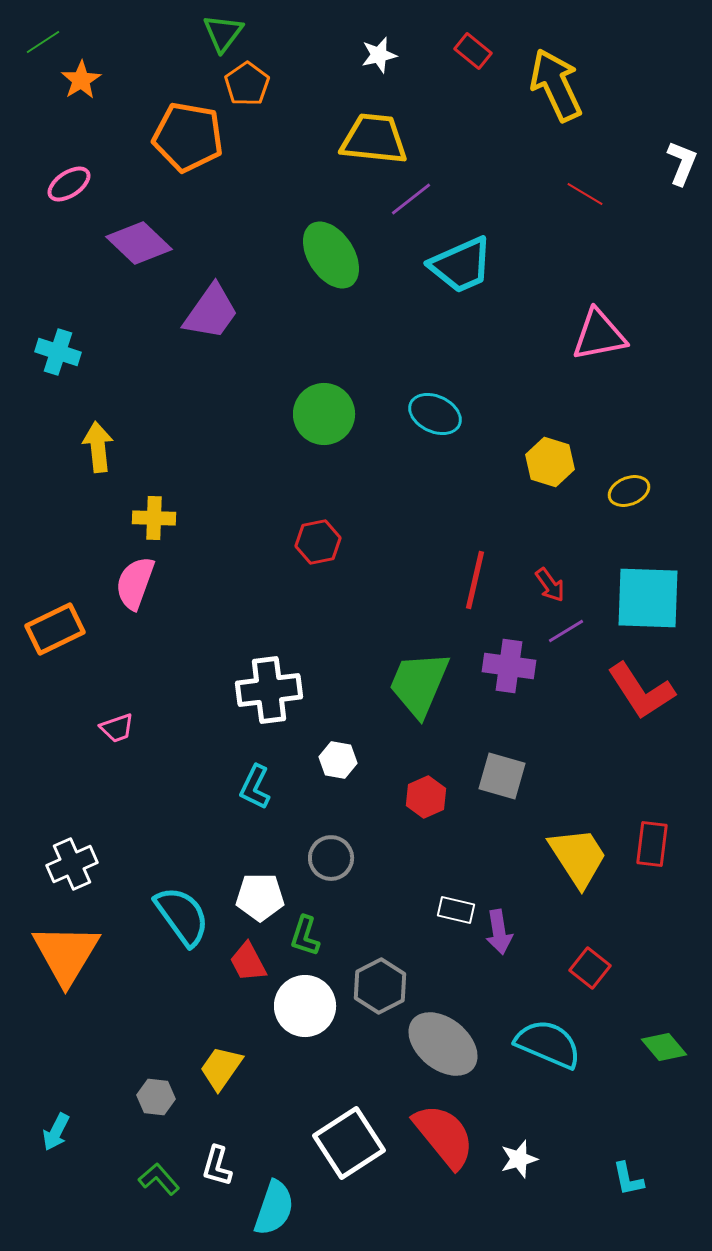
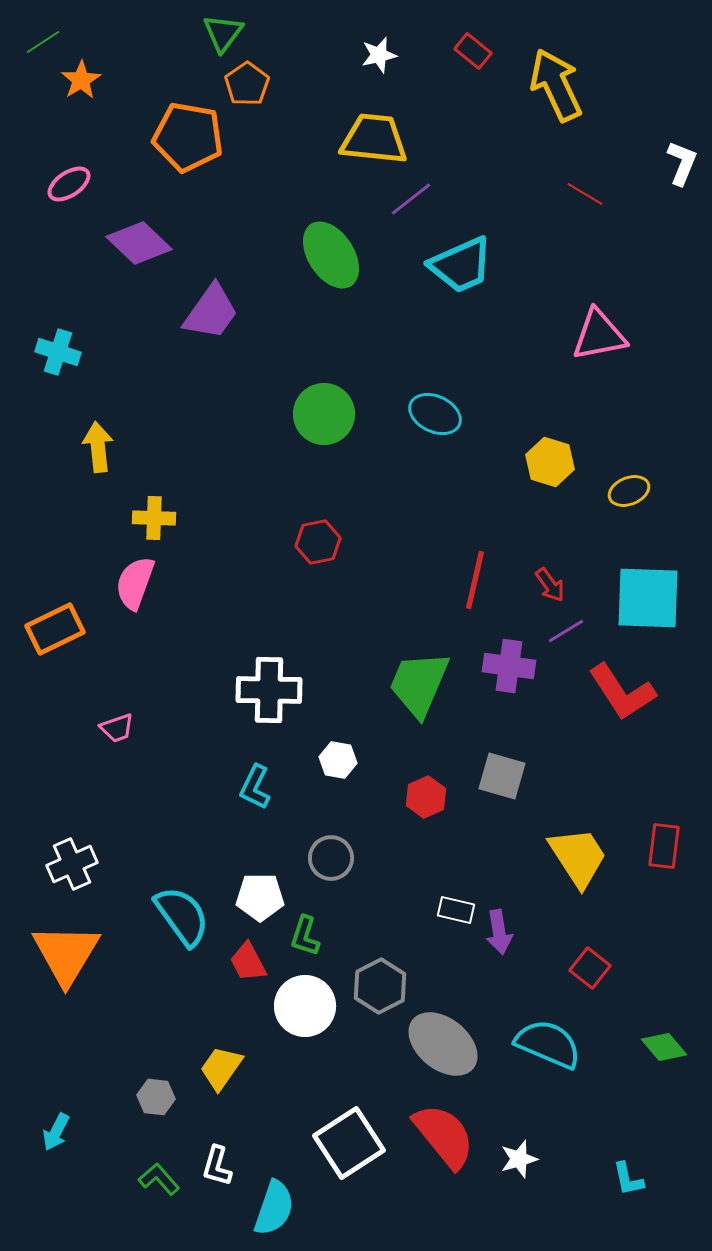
white cross at (269, 690): rotated 8 degrees clockwise
red L-shape at (641, 691): moved 19 px left, 1 px down
red rectangle at (652, 844): moved 12 px right, 2 px down
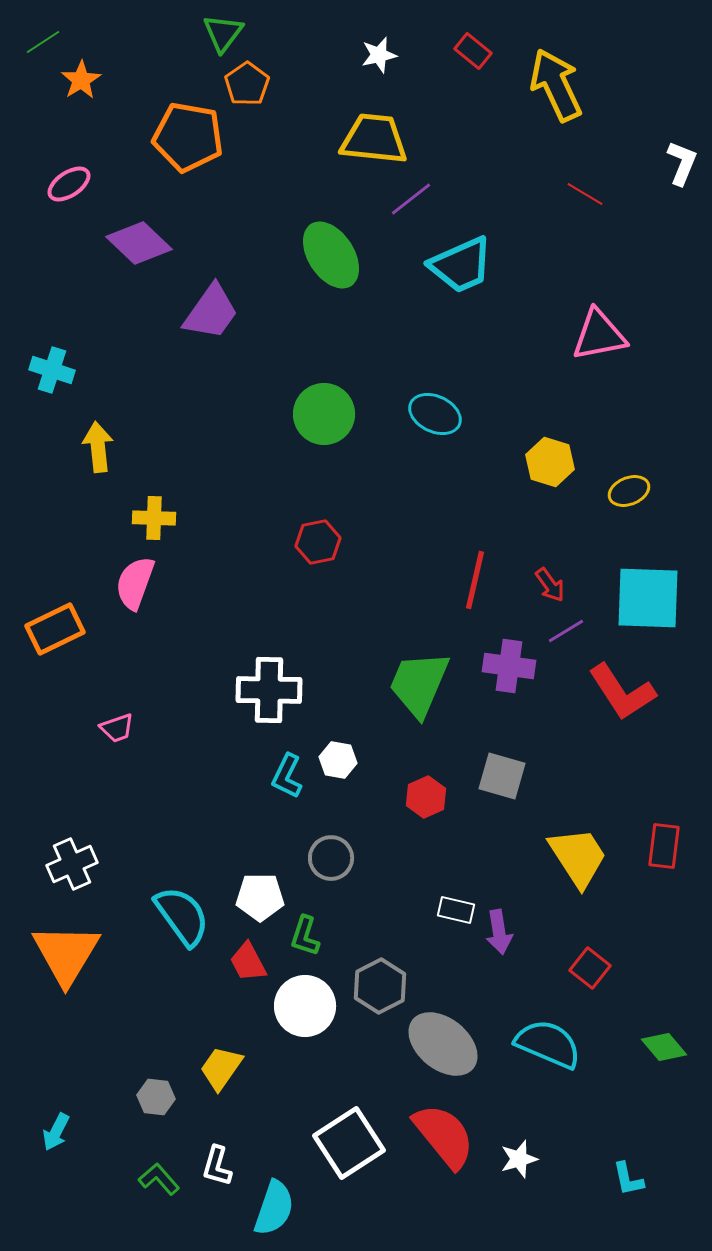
cyan cross at (58, 352): moved 6 px left, 18 px down
cyan L-shape at (255, 787): moved 32 px right, 11 px up
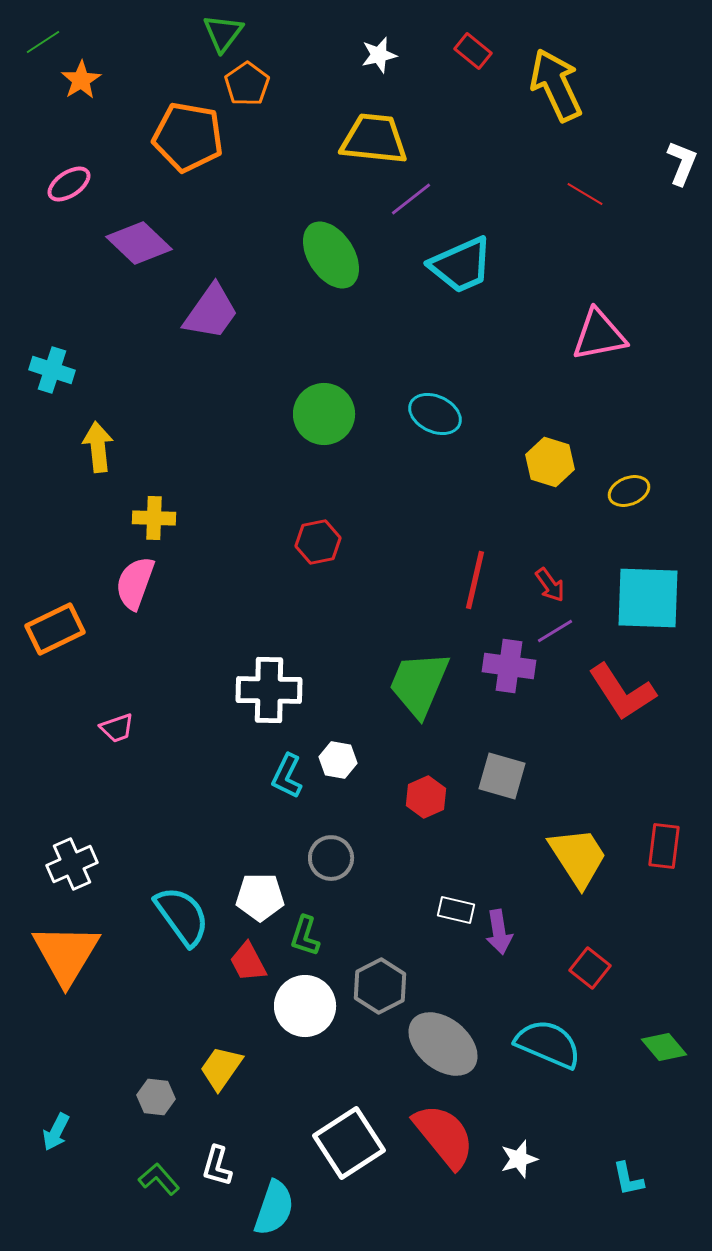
purple line at (566, 631): moved 11 px left
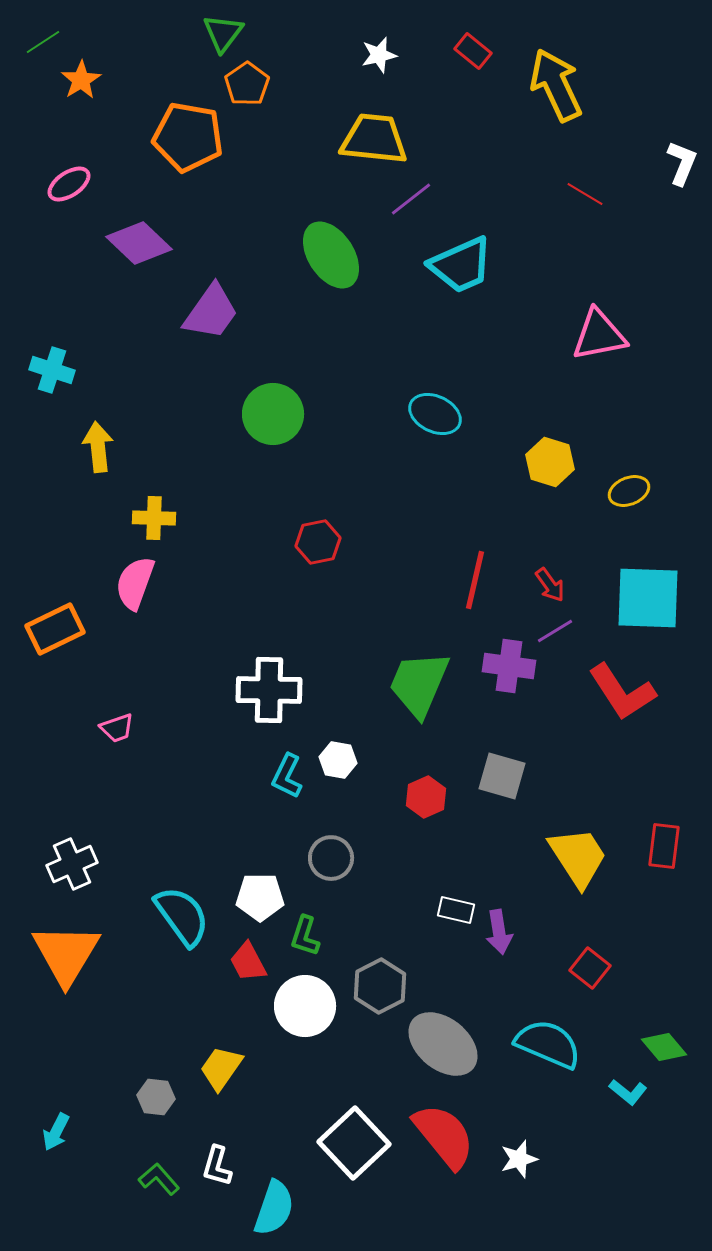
green circle at (324, 414): moved 51 px left
white square at (349, 1143): moved 5 px right; rotated 10 degrees counterclockwise
cyan L-shape at (628, 1179): moved 87 px up; rotated 39 degrees counterclockwise
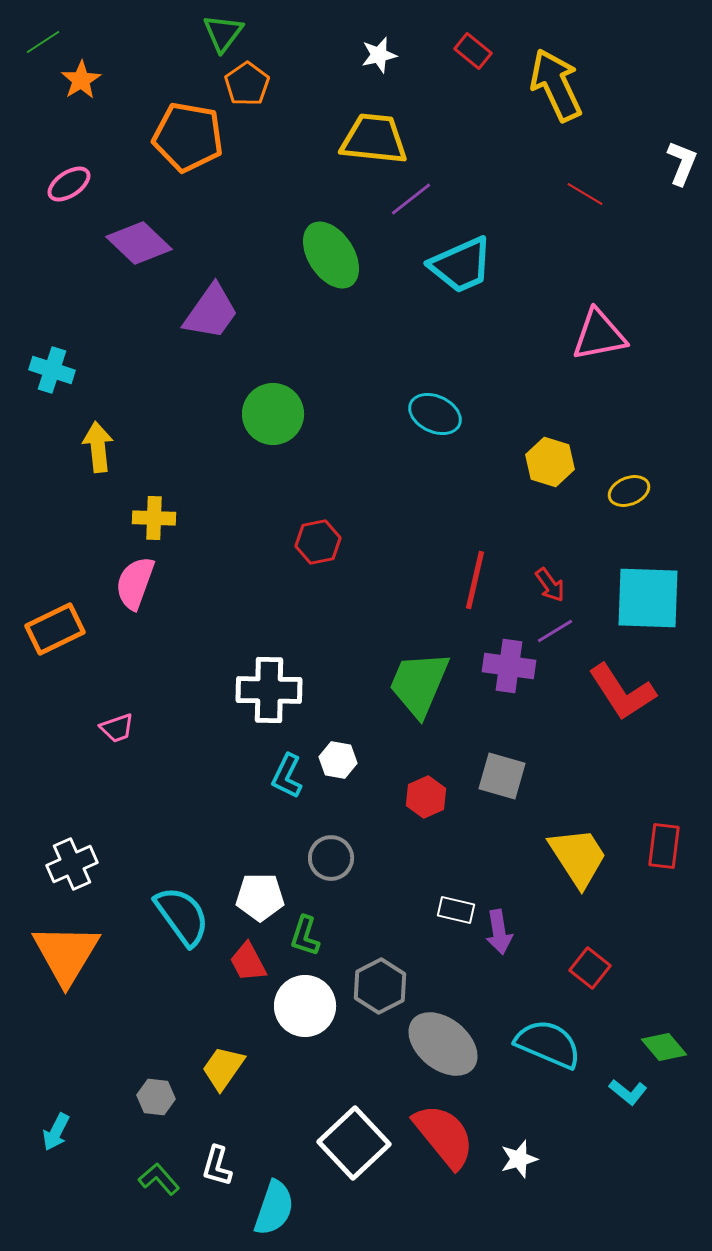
yellow trapezoid at (221, 1068): moved 2 px right
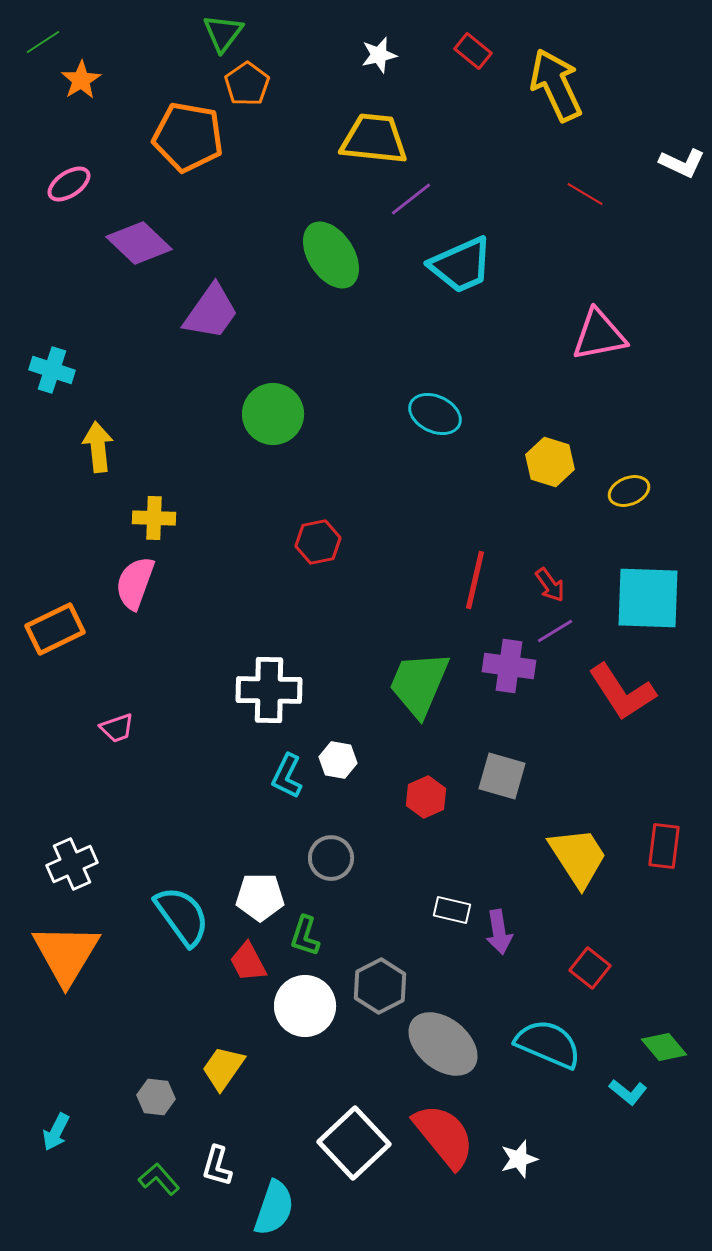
white L-shape at (682, 163): rotated 93 degrees clockwise
white rectangle at (456, 910): moved 4 px left
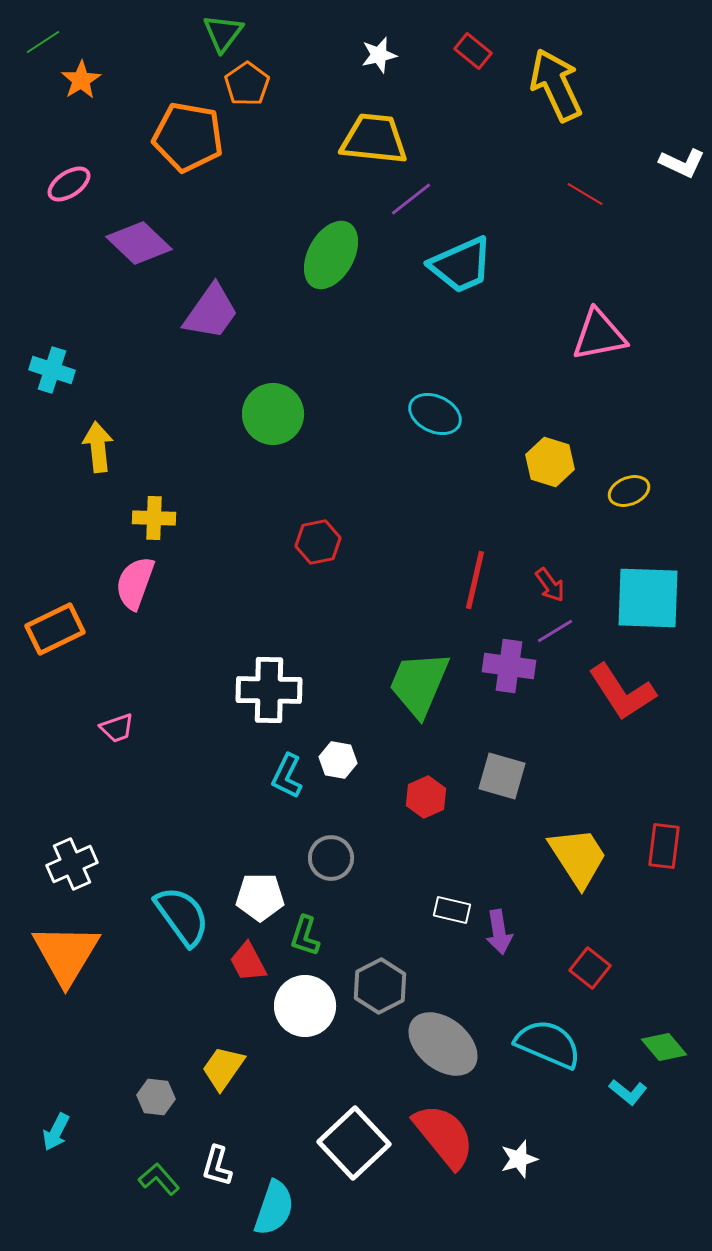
green ellipse at (331, 255): rotated 62 degrees clockwise
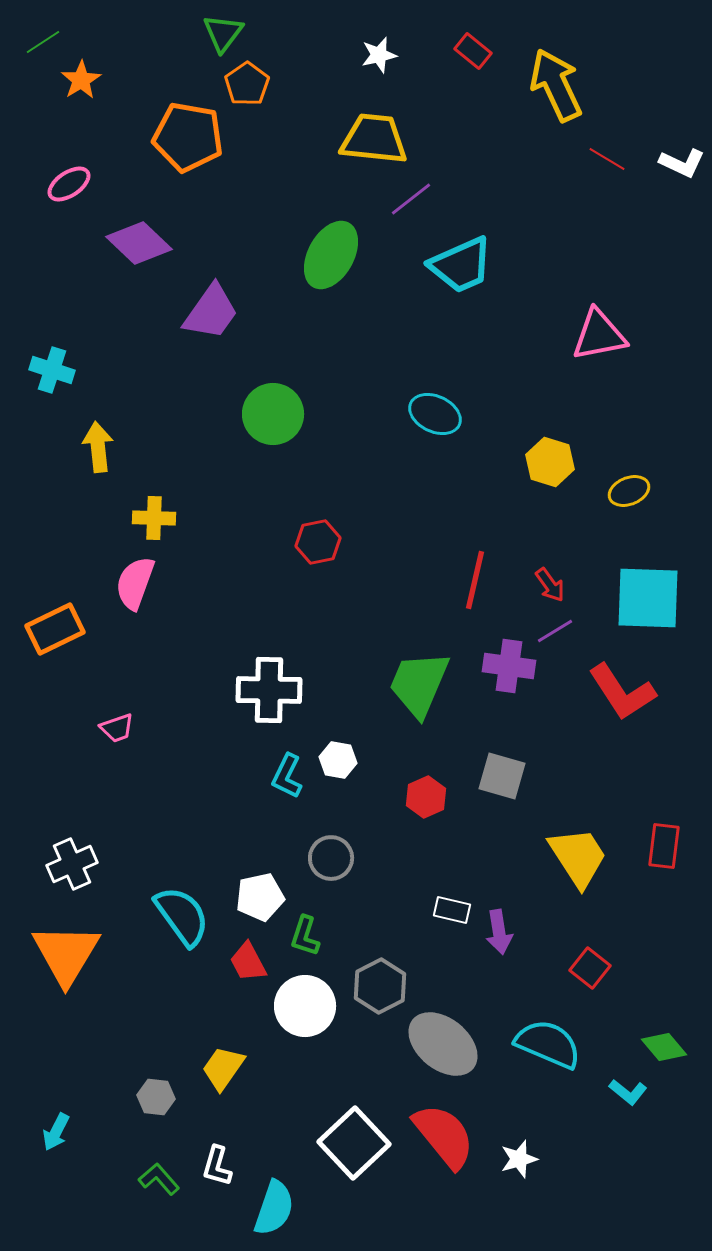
red line at (585, 194): moved 22 px right, 35 px up
white pentagon at (260, 897): rotated 12 degrees counterclockwise
